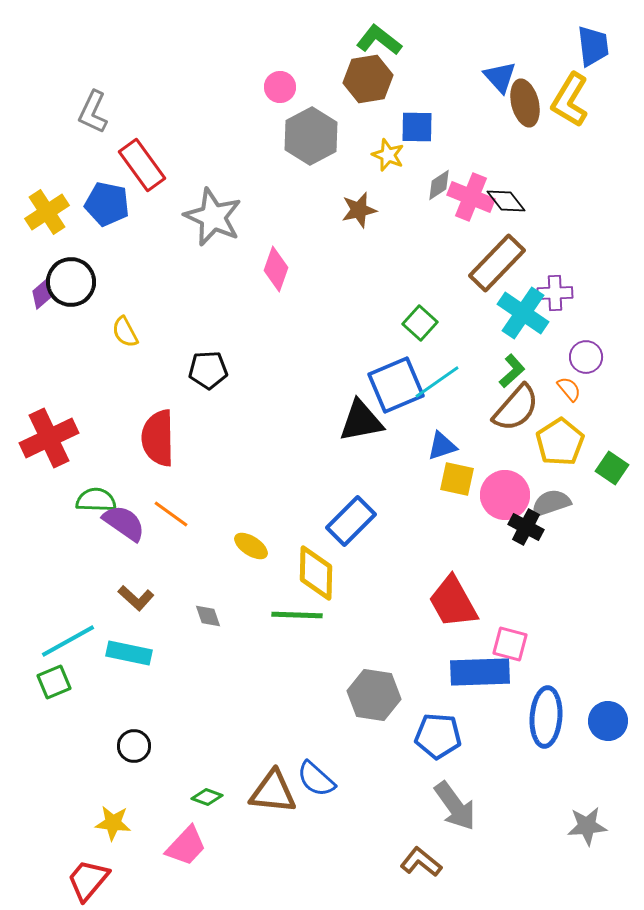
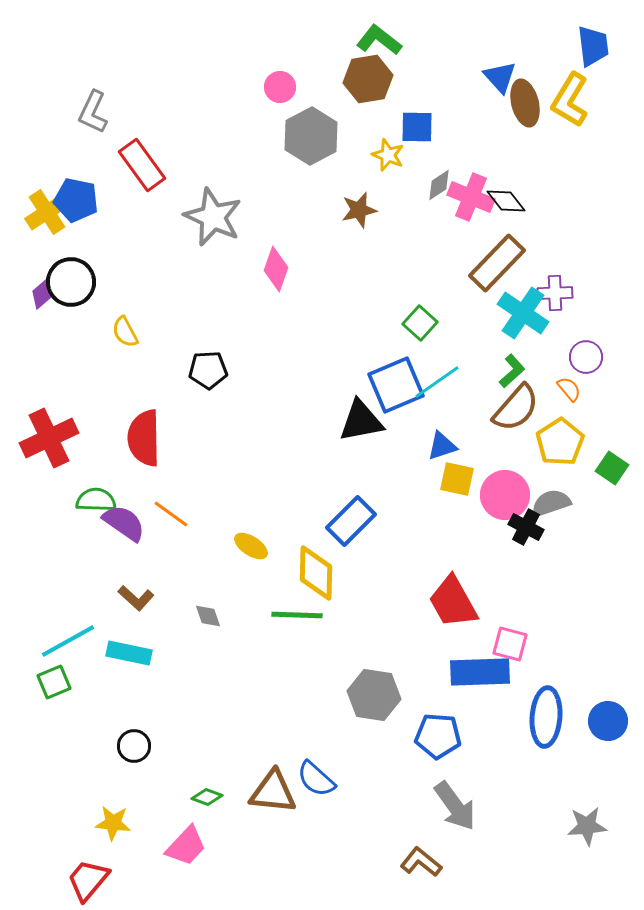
blue pentagon at (107, 204): moved 31 px left, 4 px up
red semicircle at (158, 438): moved 14 px left
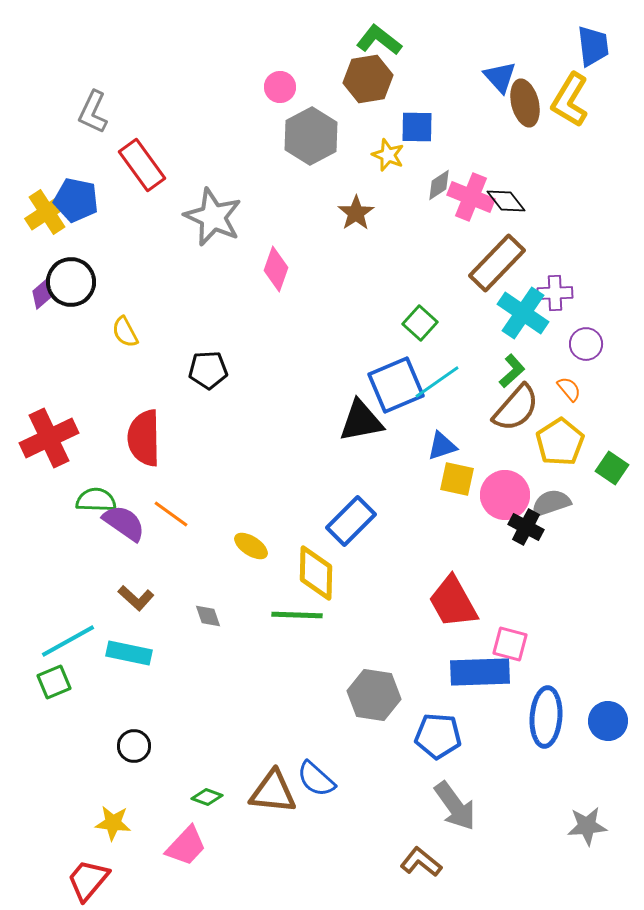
brown star at (359, 210): moved 3 px left, 3 px down; rotated 21 degrees counterclockwise
purple circle at (586, 357): moved 13 px up
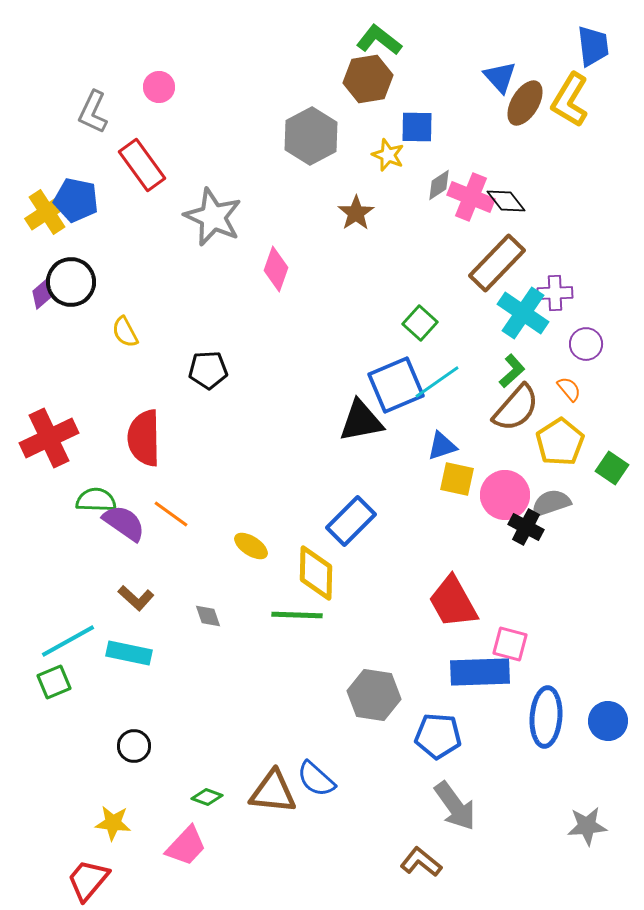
pink circle at (280, 87): moved 121 px left
brown ellipse at (525, 103): rotated 45 degrees clockwise
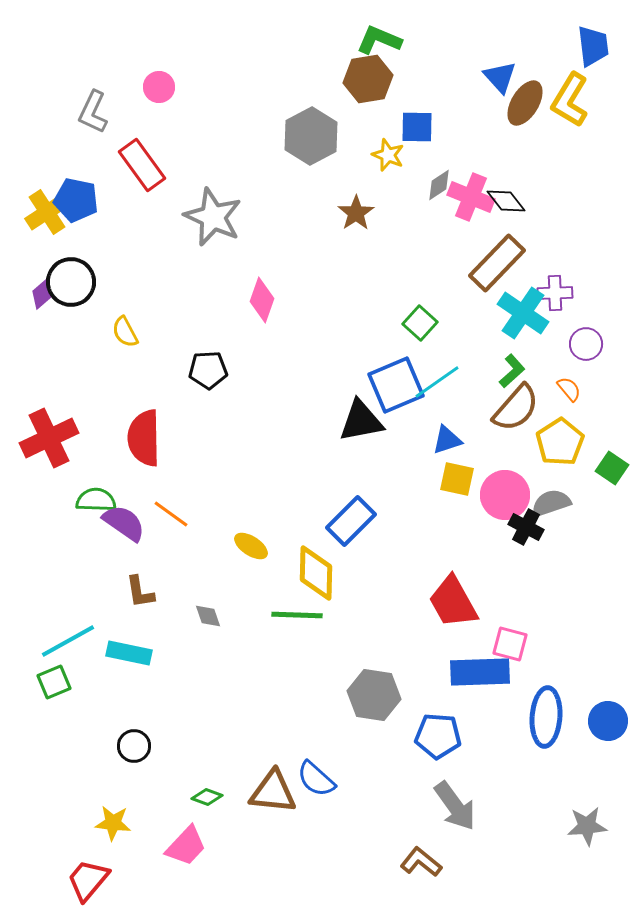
green L-shape at (379, 40): rotated 15 degrees counterclockwise
pink diamond at (276, 269): moved 14 px left, 31 px down
blue triangle at (442, 446): moved 5 px right, 6 px up
brown L-shape at (136, 598): moved 4 px right, 6 px up; rotated 39 degrees clockwise
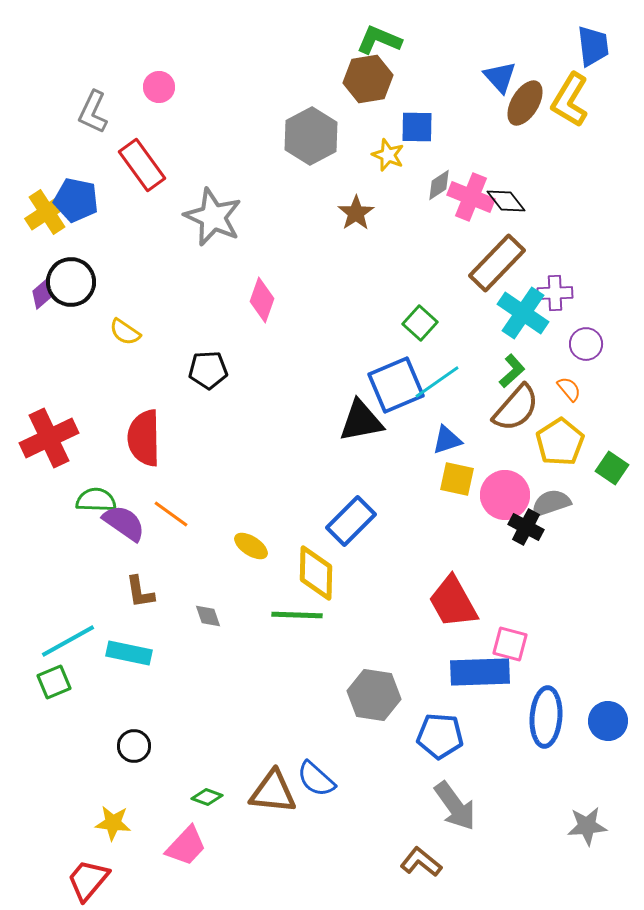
yellow semicircle at (125, 332): rotated 28 degrees counterclockwise
blue pentagon at (438, 736): moved 2 px right
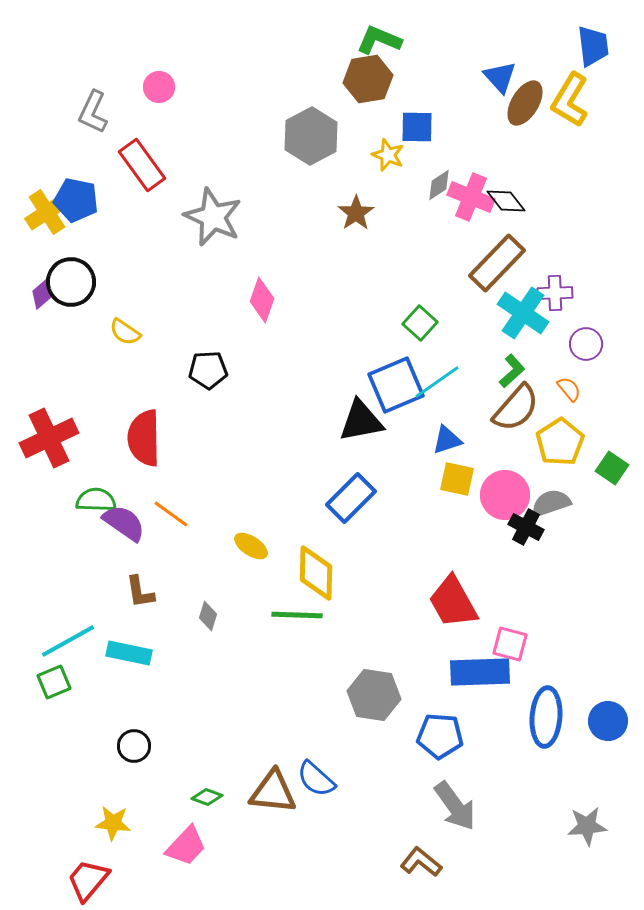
blue rectangle at (351, 521): moved 23 px up
gray diamond at (208, 616): rotated 36 degrees clockwise
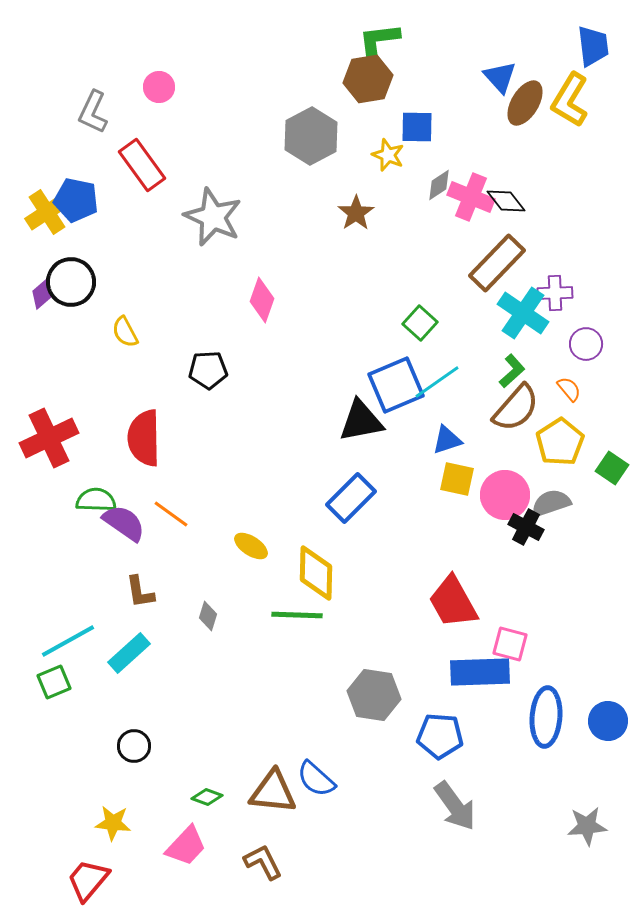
green L-shape at (379, 40): rotated 30 degrees counterclockwise
yellow semicircle at (125, 332): rotated 28 degrees clockwise
cyan rectangle at (129, 653): rotated 54 degrees counterclockwise
brown L-shape at (421, 862): moved 158 px left; rotated 24 degrees clockwise
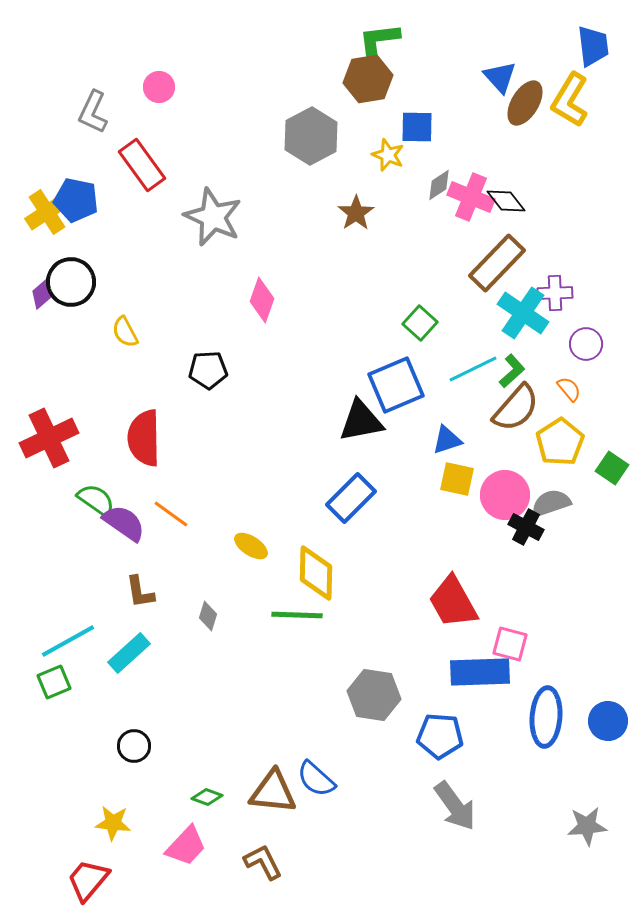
cyan line at (437, 382): moved 36 px right, 13 px up; rotated 9 degrees clockwise
green semicircle at (96, 500): rotated 33 degrees clockwise
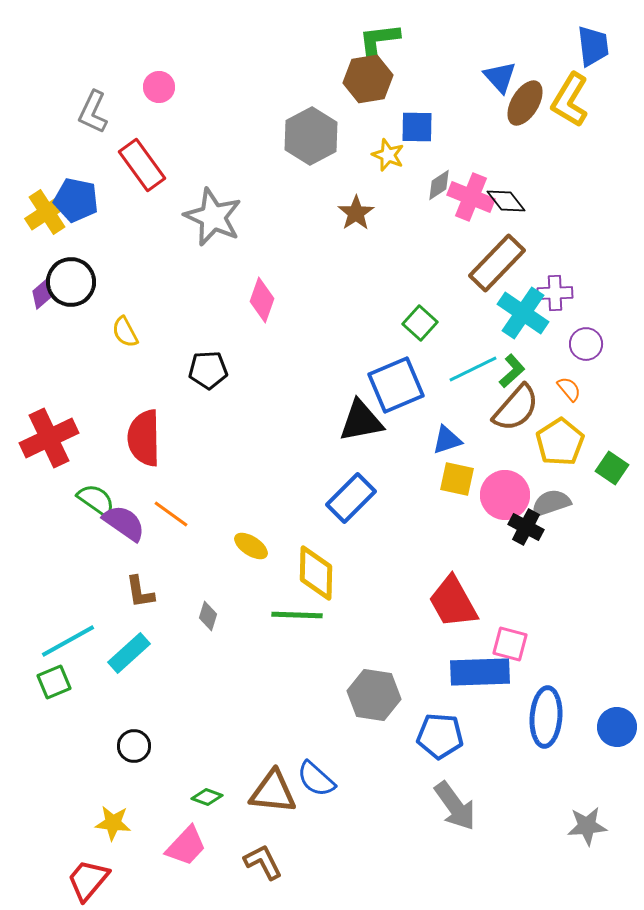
blue circle at (608, 721): moved 9 px right, 6 px down
